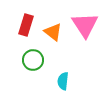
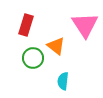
orange triangle: moved 3 px right, 14 px down
green circle: moved 2 px up
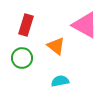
pink triangle: rotated 28 degrees counterclockwise
green circle: moved 11 px left
cyan semicircle: moved 3 px left; rotated 72 degrees clockwise
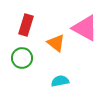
pink triangle: moved 3 px down
orange triangle: moved 3 px up
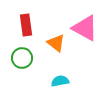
red rectangle: rotated 25 degrees counterclockwise
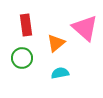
pink triangle: rotated 12 degrees clockwise
orange triangle: rotated 42 degrees clockwise
cyan semicircle: moved 8 px up
